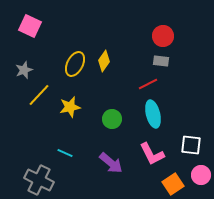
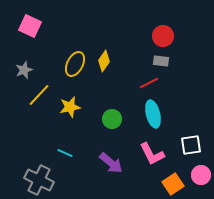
red line: moved 1 px right, 1 px up
white square: rotated 15 degrees counterclockwise
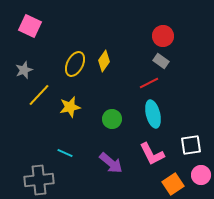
gray rectangle: rotated 28 degrees clockwise
gray cross: rotated 32 degrees counterclockwise
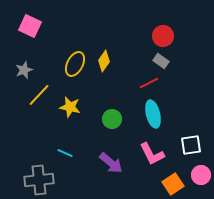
yellow star: rotated 25 degrees clockwise
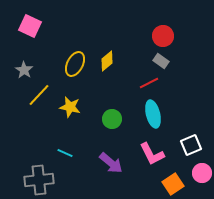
yellow diamond: moved 3 px right; rotated 15 degrees clockwise
gray star: rotated 18 degrees counterclockwise
white square: rotated 15 degrees counterclockwise
pink circle: moved 1 px right, 2 px up
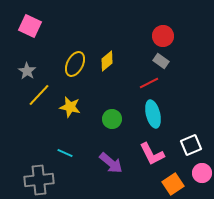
gray star: moved 3 px right, 1 px down
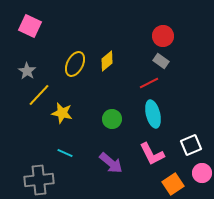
yellow star: moved 8 px left, 6 px down
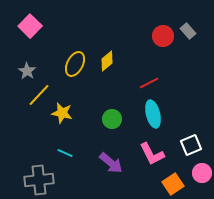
pink square: rotated 20 degrees clockwise
gray rectangle: moved 27 px right, 30 px up; rotated 14 degrees clockwise
